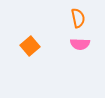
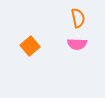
pink semicircle: moved 3 px left
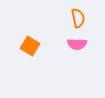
orange square: rotated 18 degrees counterclockwise
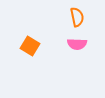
orange semicircle: moved 1 px left, 1 px up
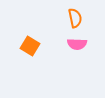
orange semicircle: moved 2 px left, 1 px down
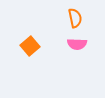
orange square: rotated 18 degrees clockwise
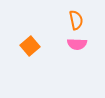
orange semicircle: moved 1 px right, 2 px down
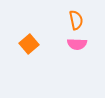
orange square: moved 1 px left, 2 px up
